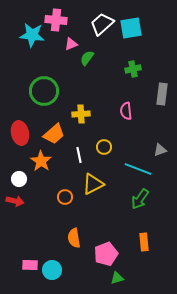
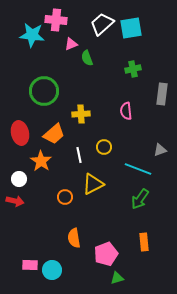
green semicircle: rotated 56 degrees counterclockwise
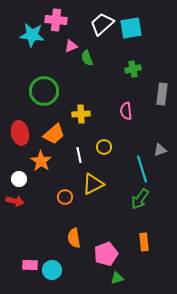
pink triangle: moved 2 px down
cyan line: moved 4 px right; rotated 52 degrees clockwise
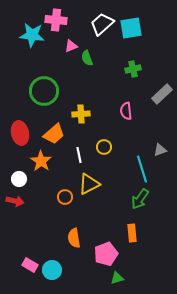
gray rectangle: rotated 40 degrees clockwise
yellow triangle: moved 4 px left
orange rectangle: moved 12 px left, 9 px up
pink rectangle: rotated 28 degrees clockwise
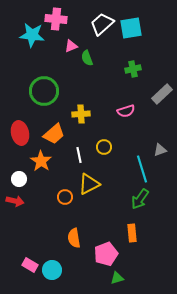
pink cross: moved 1 px up
pink semicircle: rotated 102 degrees counterclockwise
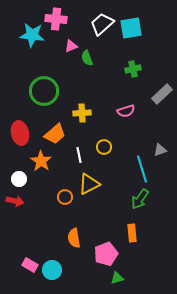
yellow cross: moved 1 px right, 1 px up
orange trapezoid: moved 1 px right
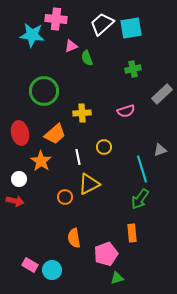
white line: moved 1 px left, 2 px down
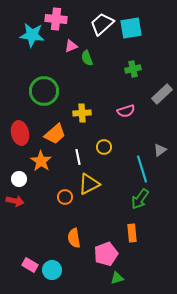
gray triangle: rotated 16 degrees counterclockwise
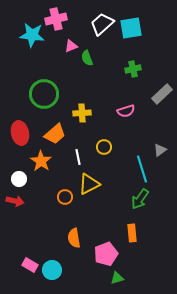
pink cross: rotated 20 degrees counterclockwise
green circle: moved 3 px down
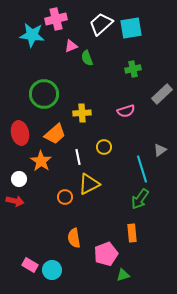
white trapezoid: moved 1 px left
green triangle: moved 6 px right, 3 px up
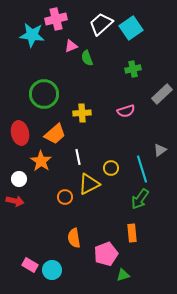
cyan square: rotated 25 degrees counterclockwise
yellow circle: moved 7 px right, 21 px down
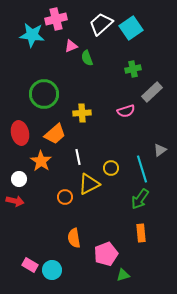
gray rectangle: moved 10 px left, 2 px up
orange rectangle: moved 9 px right
